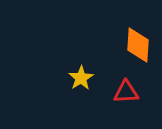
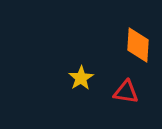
red triangle: rotated 12 degrees clockwise
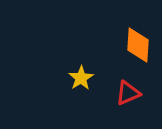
red triangle: moved 2 px right, 1 px down; rotated 32 degrees counterclockwise
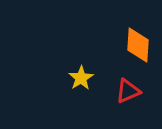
red triangle: moved 2 px up
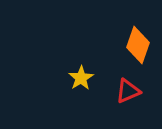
orange diamond: rotated 15 degrees clockwise
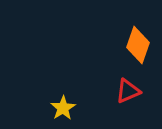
yellow star: moved 18 px left, 30 px down
